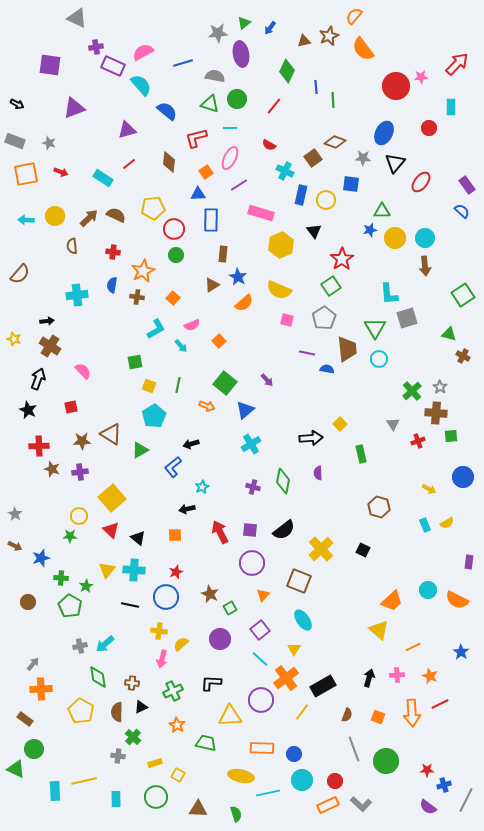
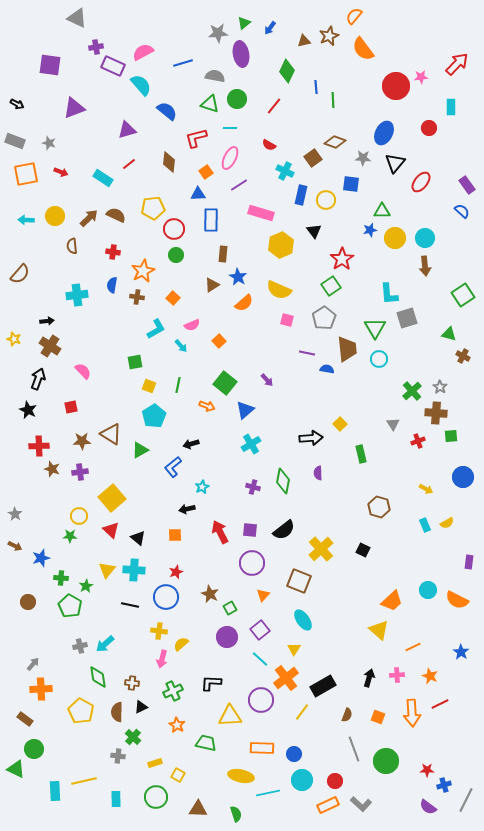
yellow arrow at (429, 489): moved 3 px left
purple circle at (220, 639): moved 7 px right, 2 px up
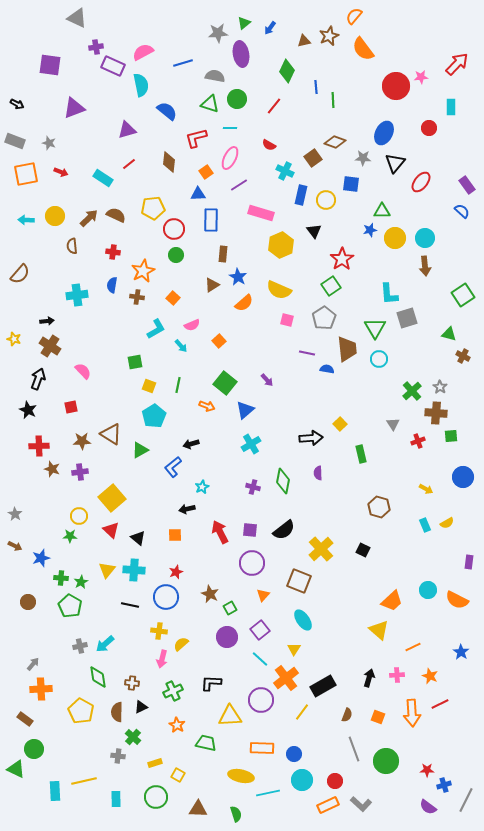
cyan semicircle at (141, 85): rotated 30 degrees clockwise
green star at (86, 586): moved 5 px left, 4 px up
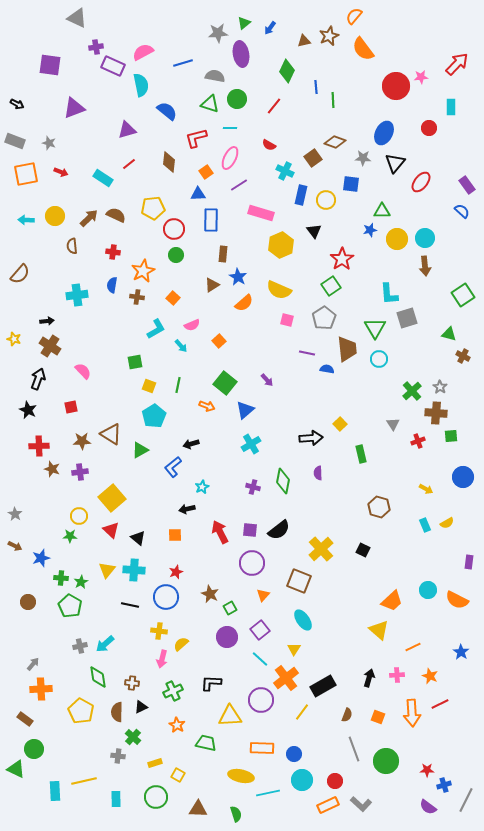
yellow circle at (395, 238): moved 2 px right, 1 px down
black semicircle at (284, 530): moved 5 px left
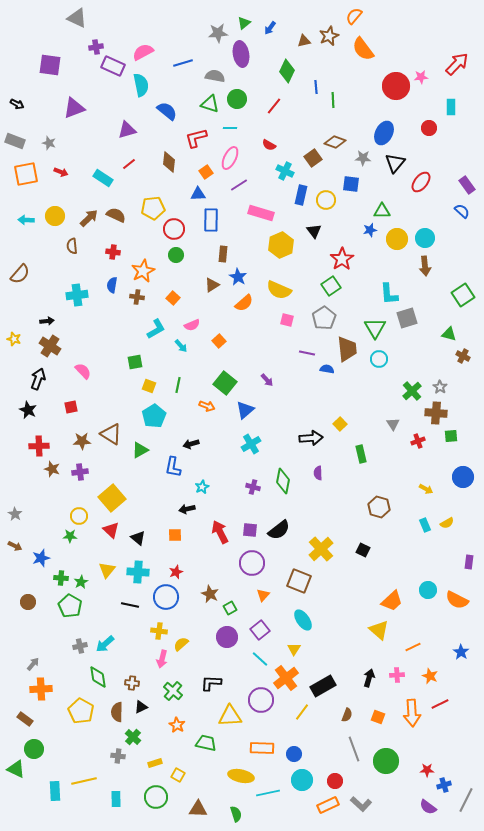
blue L-shape at (173, 467): rotated 40 degrees counterclockwise
cyan cross at (134, 570): moved 4 px right, 2 px down
green cross at (173, 691): rotated 24 degrees counterclockwise
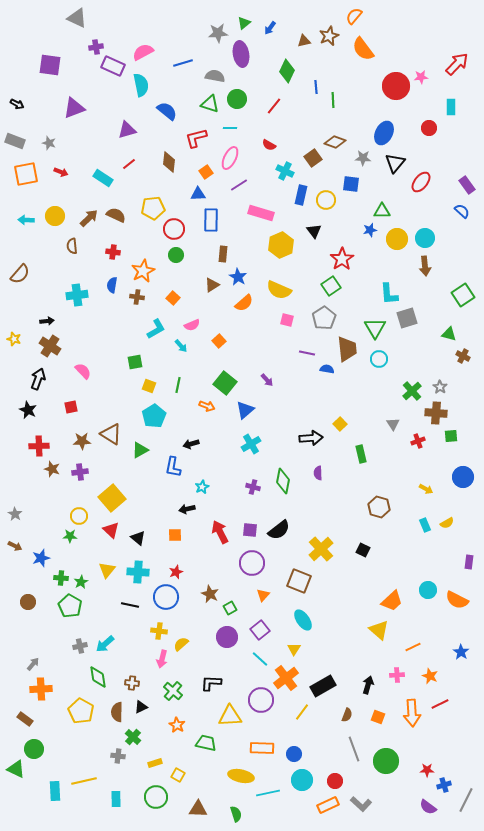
black arrow at (369, 678): moved 1 px left, 7 px down
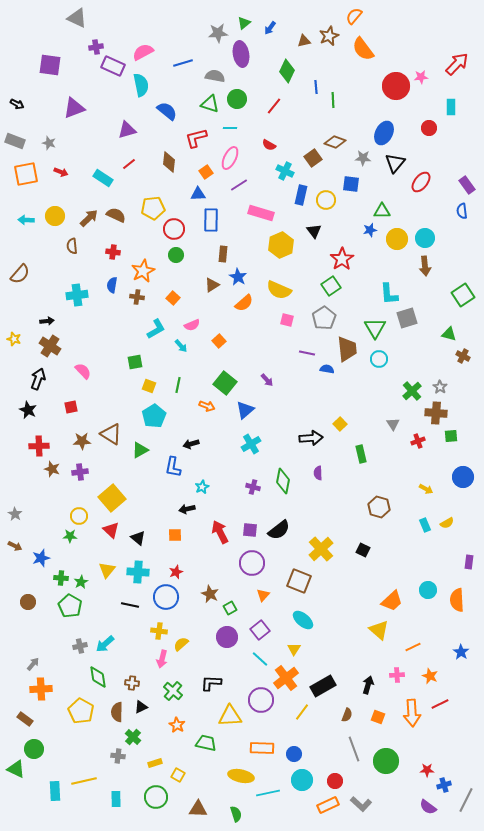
blue semicircle at (462, 211): rotated 140 degrees counterclockwise
orange semicircle at (457, 600): rotated 60 degrees clockwise
cyan ellipse at (303, 620): rotated 15 degrees counterclockwise
